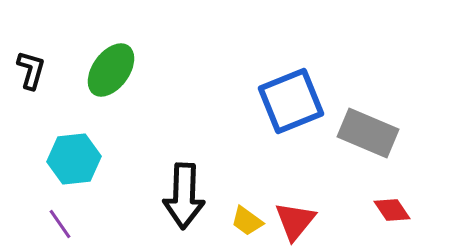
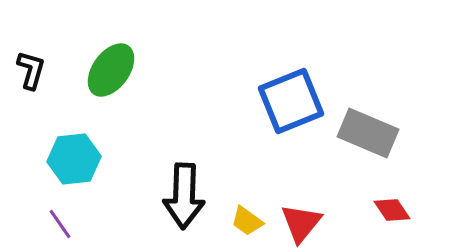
red triangle: moved 6 px right, 2 px down
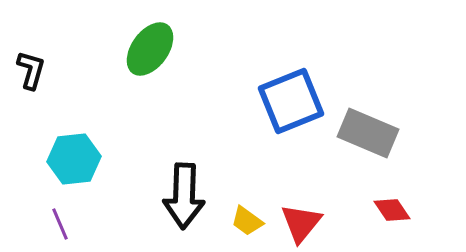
green ellipse: moved 39 px right, 21 px up
purple line: rotated 12 degrees clockwise
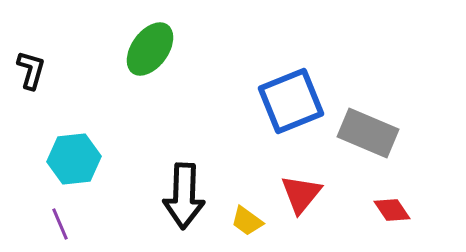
red triangle: moved 29 px up
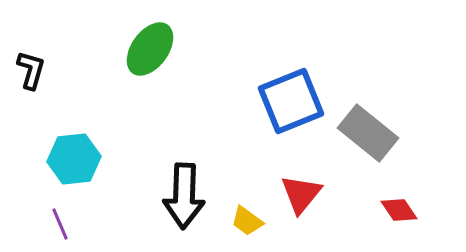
gray rectangle: rotated 16 degrees clockwise
red diamond: moved 7 px right
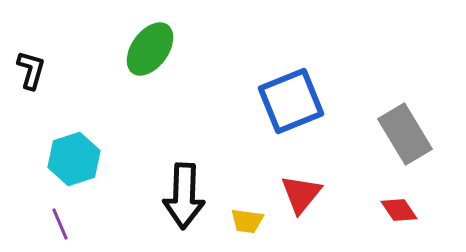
gray rectangle: moved 37 px right, 1 px down; rotated 20 degrees clockwise
cyan hexagon: rotated 12 degrees counterclockwise
yellow trapezoid: rotated 28 degrees counterclockwise
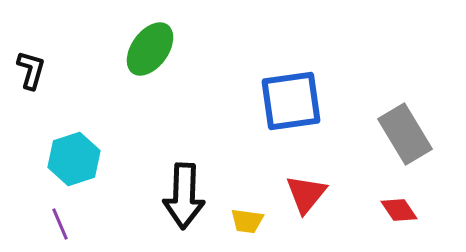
blue square: rotated 14 degrees clockwise
red triangle: moved 5 px right
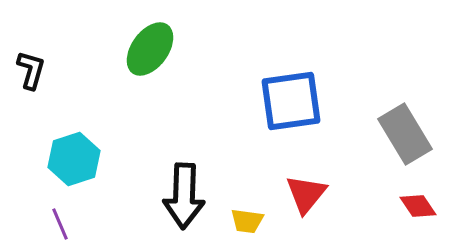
red diamond: moved 19 px right, 4 px up
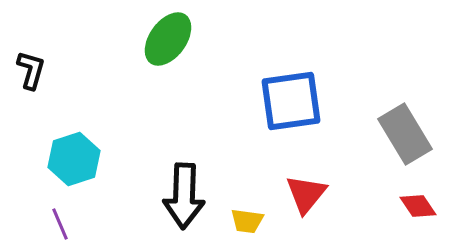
green ellipse: moved 18 px right, 10 px up
